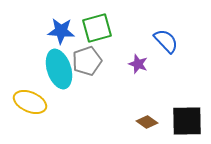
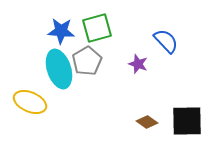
gray pentagon: rotated 12 degrees counterclockwise
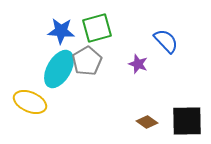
cyan ellipse: rotated 48 degrees clockwise
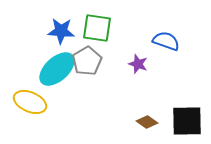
green square: rotated 24 degrees clockwise
blue semicircle: rotated 28 degrees counterclockwise
cyan ellipse: moved 2 px left; rotated 18 degrees clockwise
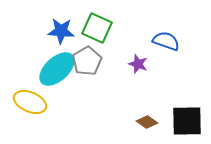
green square: rotated 16 degrees clockwise
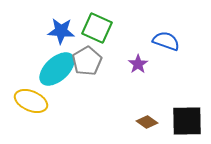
purple star: rotated 18 degrees clockwise
yellow ellipse: moved 1 px right, 1 px up
